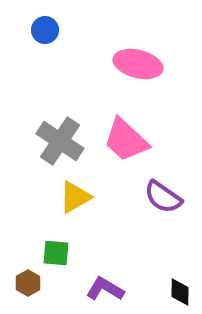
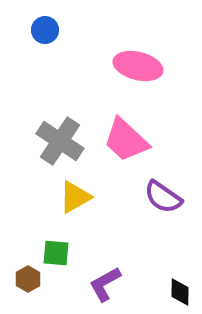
pink ellipse: moved 2 px down
brown hexagon: moved 4 px up
purple L-shape: moved 5 px up; rotated 60 degrees counterclockwise
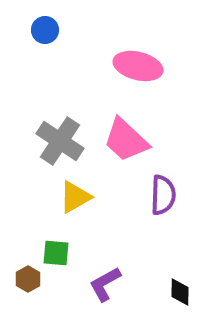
purple semicircle: moved 2 px up; rotated 123 degrees counterclockwise
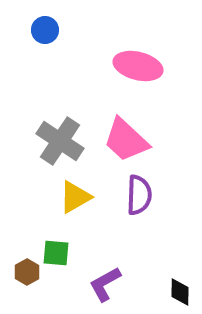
purple semicircle: moved 24 px left
brown hexagon: moved 1 px left, 7 px up
